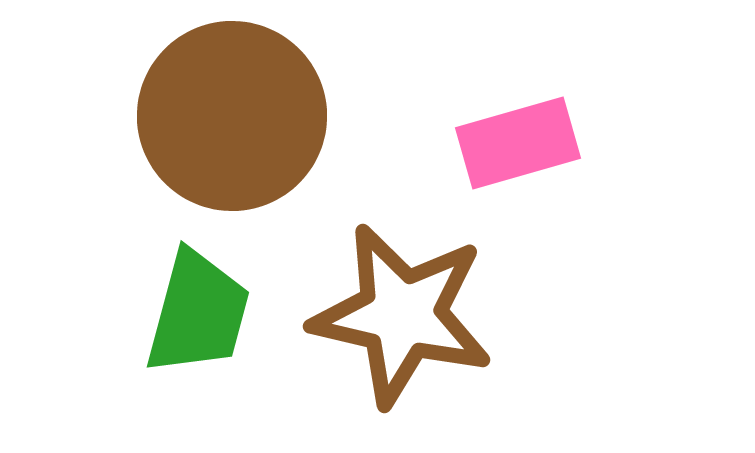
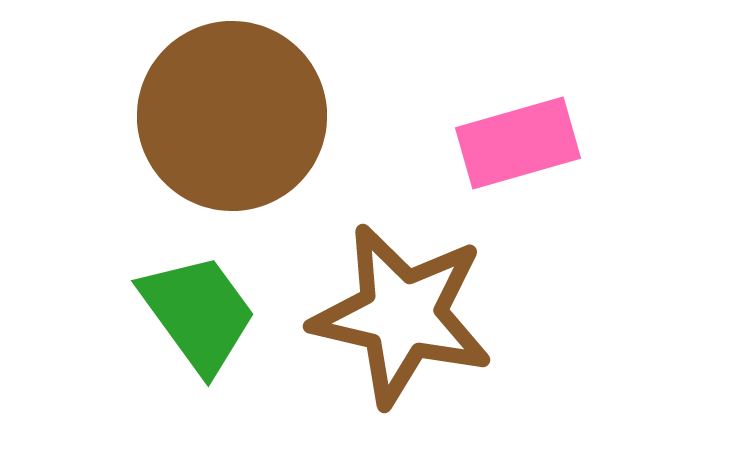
green trapezoid: rotated 51 degrees counterclockwise
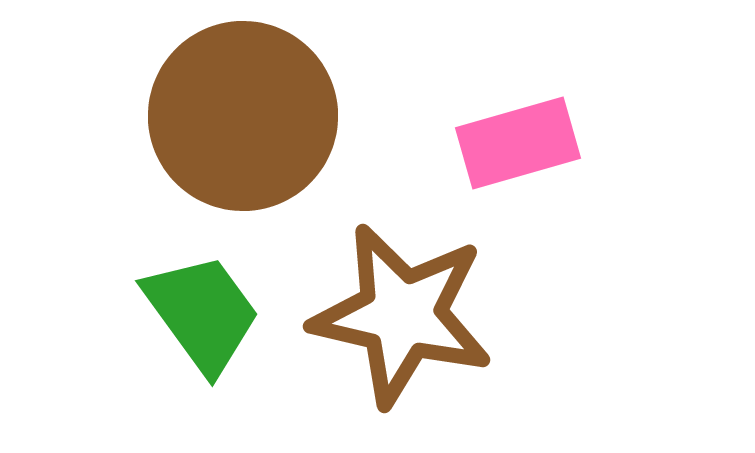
brown circle: moved 11 px right
green trapezoid: moved 4 px right
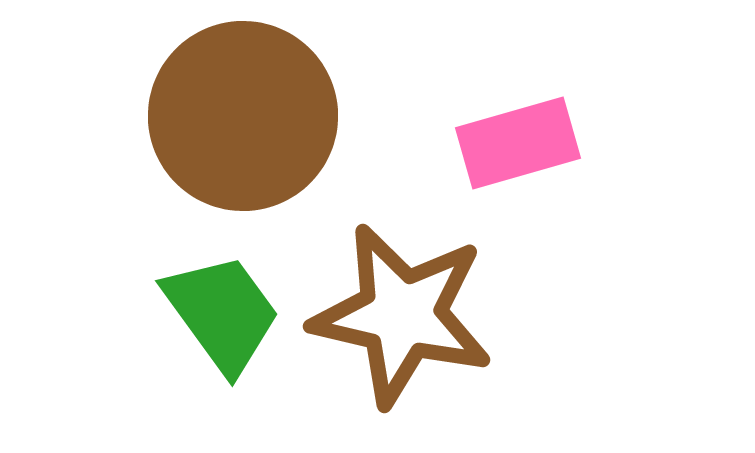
green trapezoid: moved 20 px right
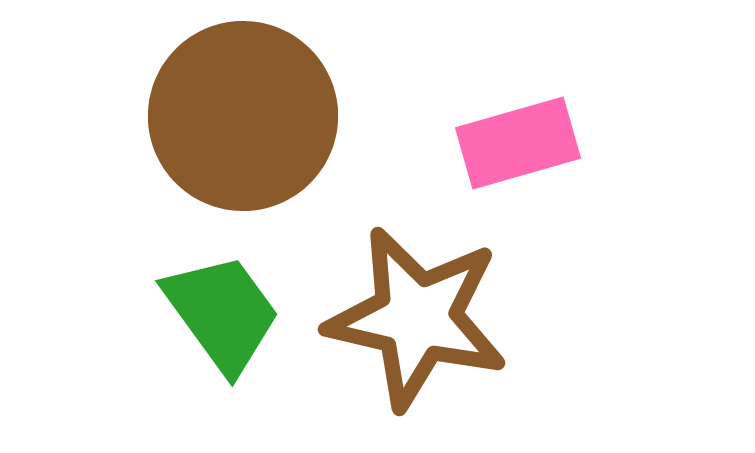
brown star: moved 15 px right, 3 px down
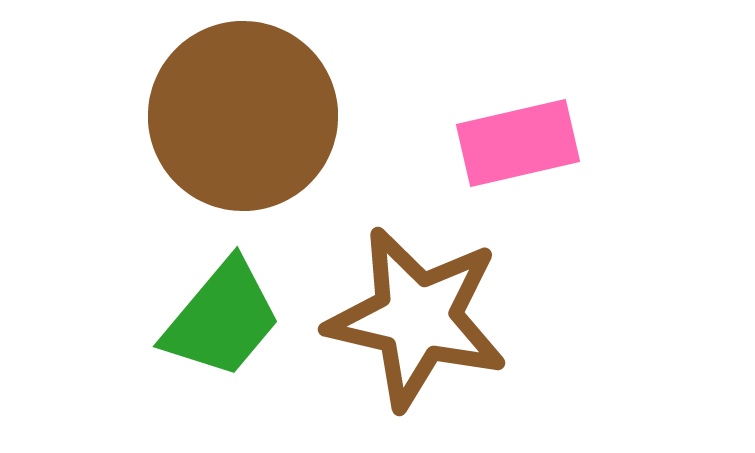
pink rectangle: rotated 3 degrees clockwise
green trapezoid: moved 6 px down; rotated 76 degrees clockwise
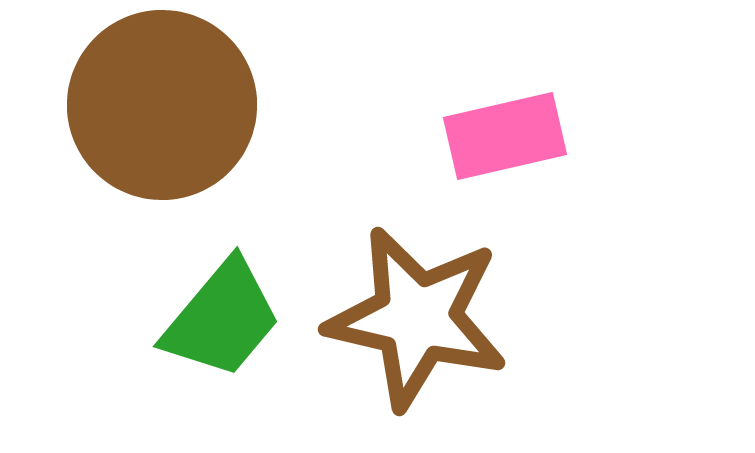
brown circle: moved 81 px left, 11 px up
pink rectangle: moved 13 px left, 7 px up
